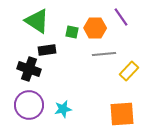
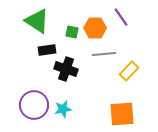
black cross: moved 37 px right
purple circle: moved 5 px right
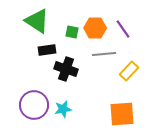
purple line: moved 2 px right, 12 px down
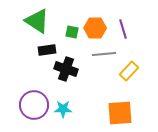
purple line: rotated 18 degrees clockwise
cyan star: rotated 12 degrees clockwise
orange square: moved 2 px left, 1 px up
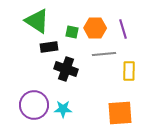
black rectangle: moved 2 px right, 3 px up
yellow rectangle: rotated 42 degrees counterclockwise
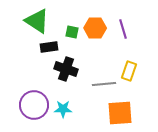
gray line: moved 30 px down
yellow rectangle: rotated 18 degrees clockwise
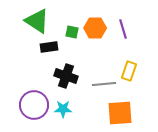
black cross: moved 7 px down
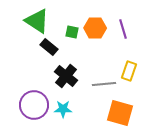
black rectangle: rotated 48 degrees clockwise
black cross: rotated 20 degrees clockwise
orange square: rotated 20 degrees clockwise
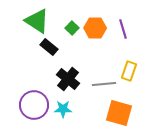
green square: moved 4 px up; rotated 32 degrees clockwise
black cross: moved 2 px right, 3 px down
orange square: moved 1 px left
